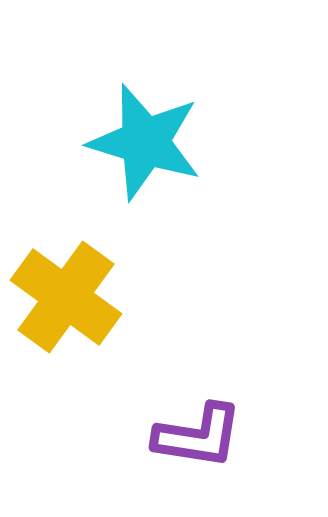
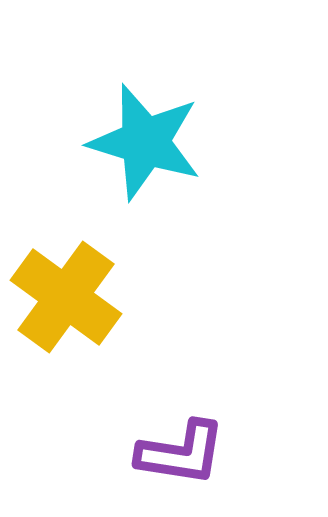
purple L-shape: moved 17 px left, 17 px down
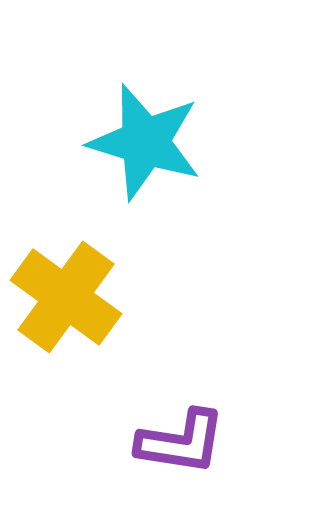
purple L-shape: moved 11 px up
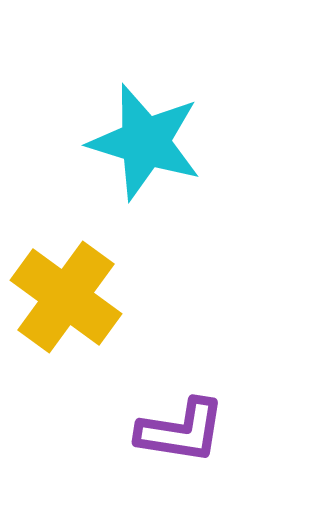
purple L-shape: moved 11 px up
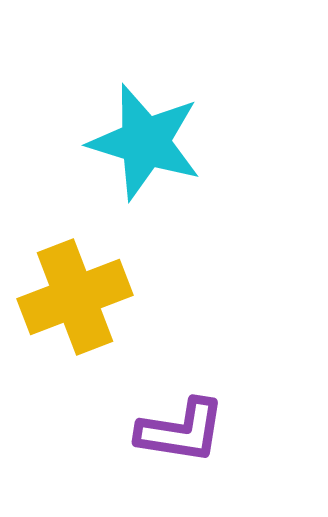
yellow cross: moved 9 px right; rotated 33 degrees clockwise
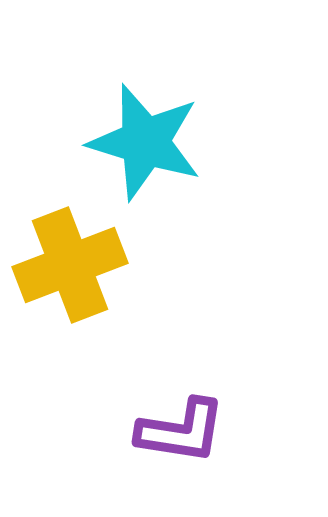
yellow cross: moved 5 px left, 32 px up
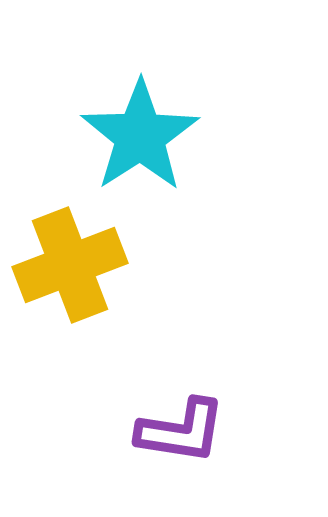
cyan star: moved 5 px left, 6 px up; rotated 22 degrees clockwise
